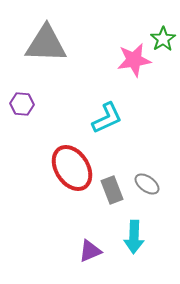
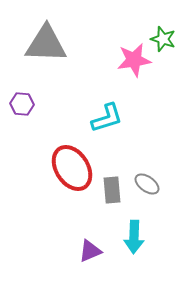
green star: rotated 20 degrees counterclockwise
cyan L-shape: rotated 8 degrees clockwise
gray rectangle: rotated 16 degrees clockwise
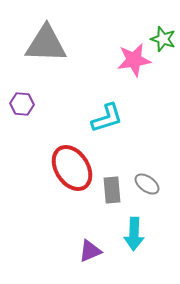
cyan arrow: moved 3 px up
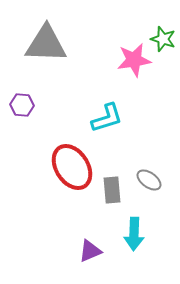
purple hexagon: moved 1 px down
red ellipse: moved 1 px up
gray ellipse: moved 2 px right, 4 px up
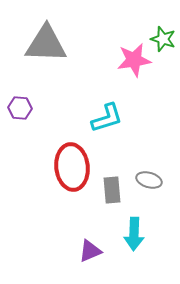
purple hexagon: moved 2 px left, 3 px down
red ellipse: rotated 27 degrees clockwise
gray ellipse: rotated 20 degrees counterclockwise
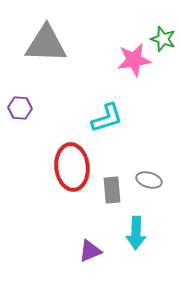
cyan arrow: moved 2 px right, 1 px up
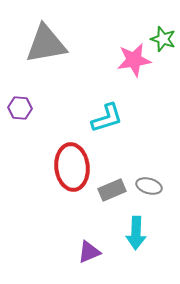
gray triangle: rotated 12 degrees counterclockwise
gray ellipse: moved 6 px down
gray rectangle: rotated 72 degrees clockwise
purple triangle: moved 1 px left, 1 px down
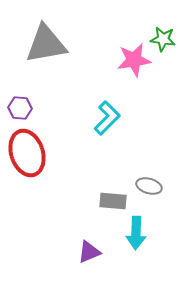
green star: rotated 10 degrees counterclockwise
cyan L-shape: rotated 28 degrees counterclockwise
red ellipse: moved 45 px left, 14 px up; rotated 12 degrees counterclockwise
gray rectangle: moved 1 px right, 11 px down; rotated 28 degrees clockwise
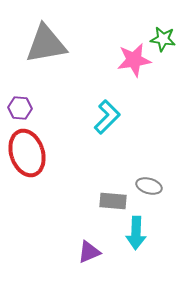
cyan L-shape: moved 1 px up
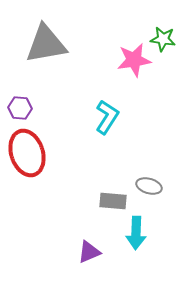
cyan L-shape: rotated 12 degrees counterclockwise
